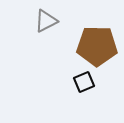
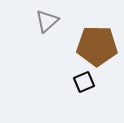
gray triangle: moved 1 px right; rotated 15 degrees counterclockwise
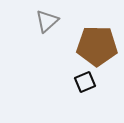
black square: moved 1 px right
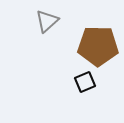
brown pentagon: moved 1 px right
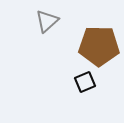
brown pentagon: moved 1 px right
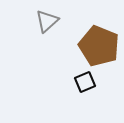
brown pentagon: rotated 21 degrees clockwise
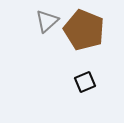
brown pentagon: moved 15 px left, 16 px up
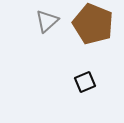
brown pentagon: moved 9 px right, 6 px up
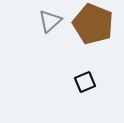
gray triangle: moved 3 px right
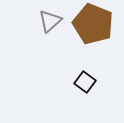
black square: rotated 30 degrees counterclockwise
